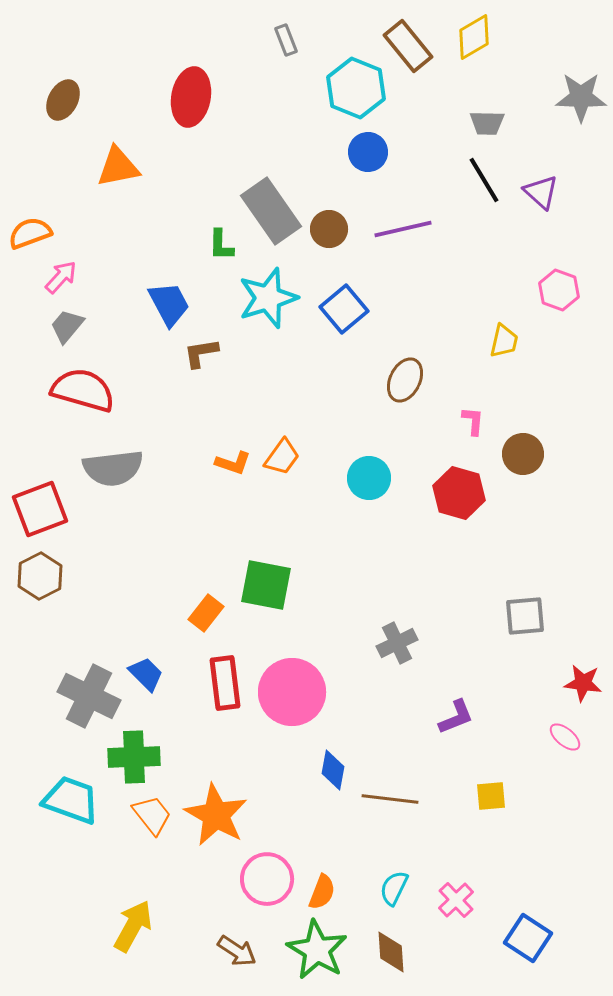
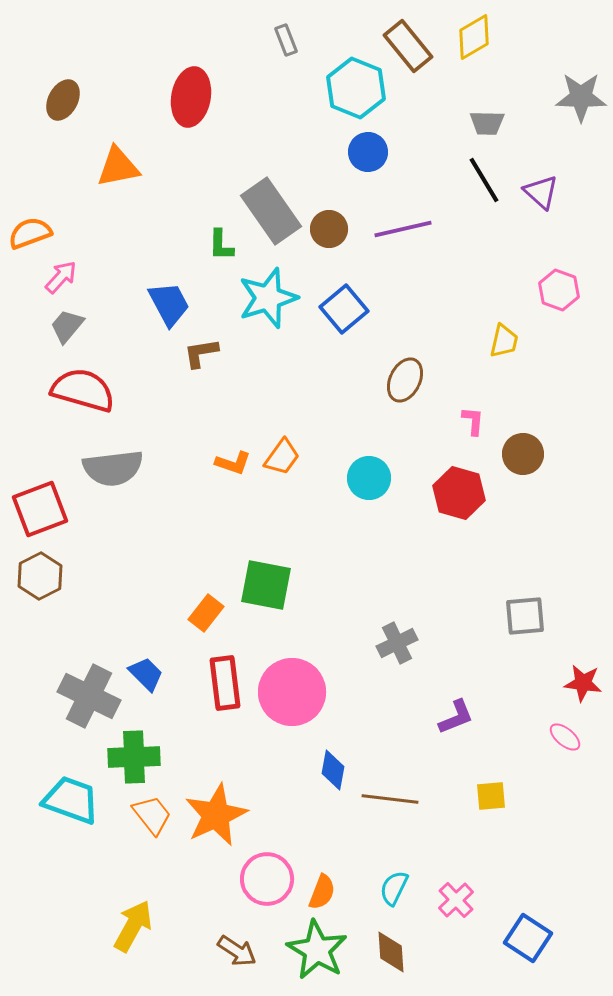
orange star at (216, 815): rotated 18 degrees clockwise
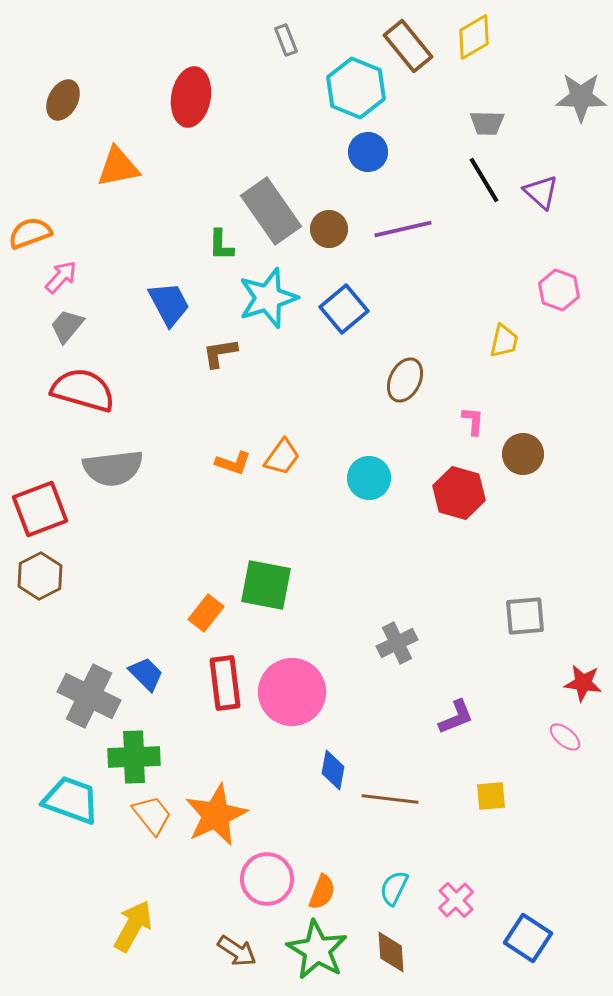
brown L-shape at (201, 353): moved 19 px right
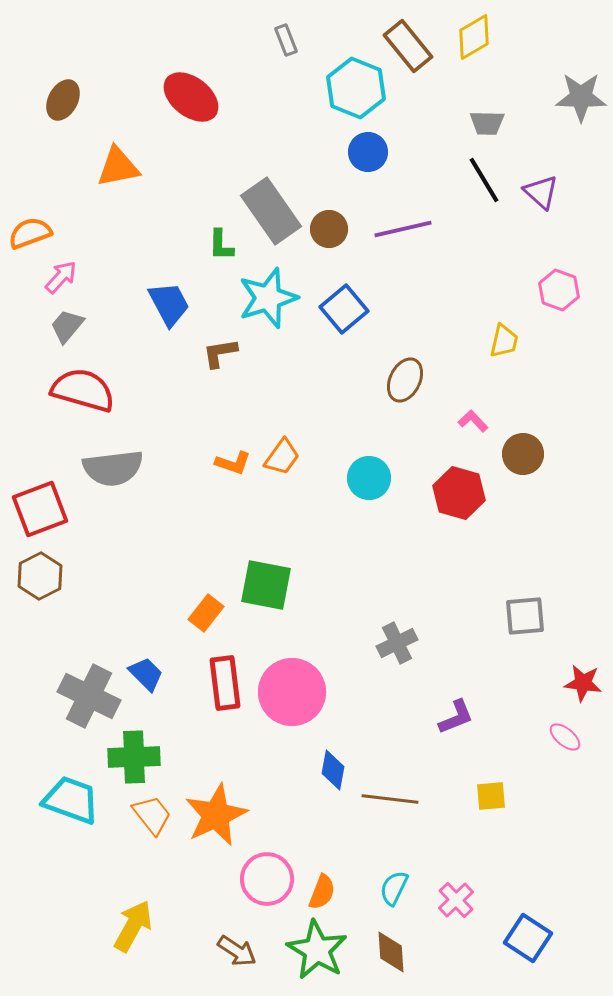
red ellipse at (191, 97): rotated 62 degrees counterclockwise
pink L-shape at (473, 421): rotated 48 degrees counterclockwise
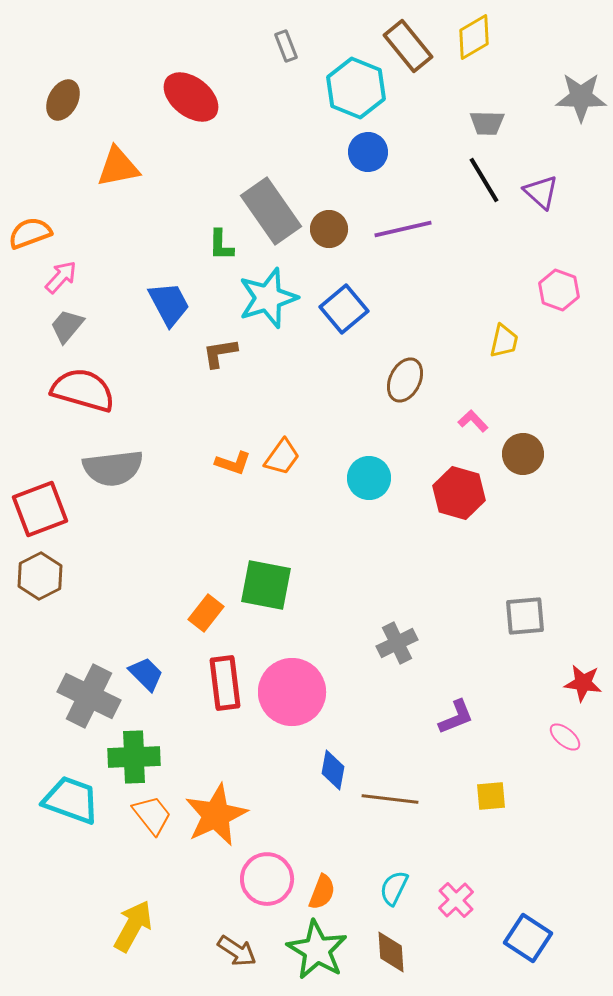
gray rectangle at (286, 40): moved 6 px down
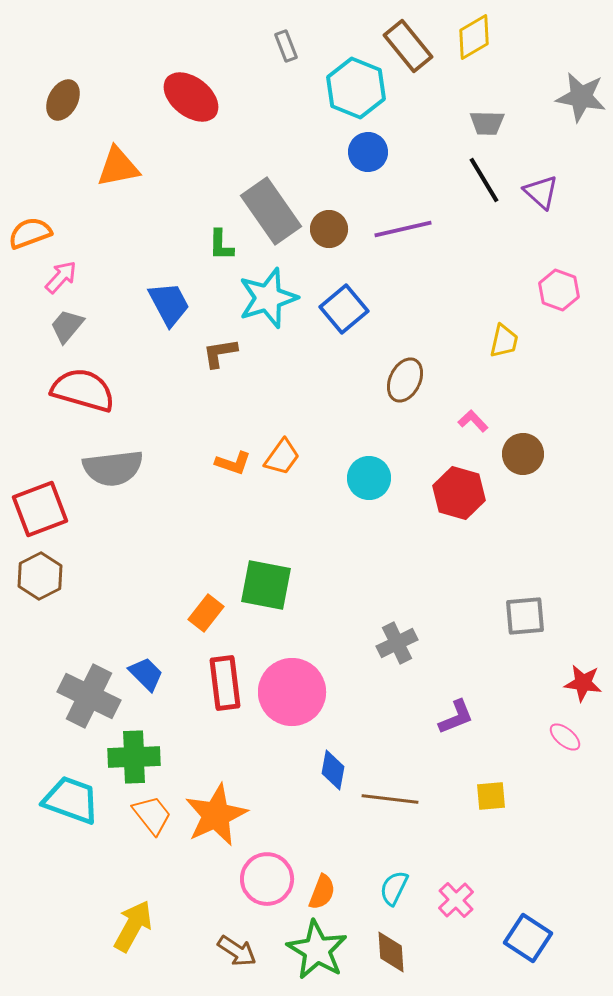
gray star at (581, 97): rotated 9 degrees clockwise
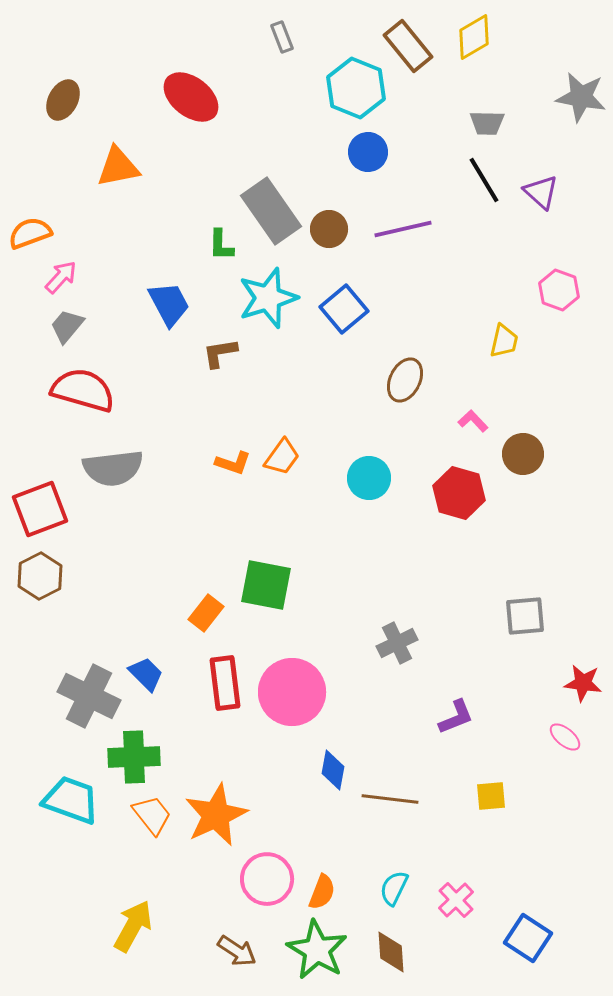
gray rectangle at (286, 46): moved 4 px left, 9 px up
